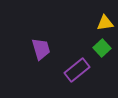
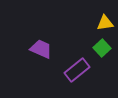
purple trapezoid: rotated 50 degrees counterclockwise
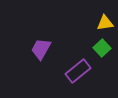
purple trapezoid: rotated 85 degrees counterclockwise
purple rectangle: moved 1 px right, 1 px down
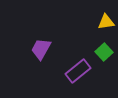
yellow triangle: moved 1 px right, 1 px up
green square: moved 2 px right, 4 px down
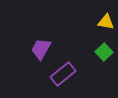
yellow triangle: rotated 18 degrees clockwise
purple rectangle: moved 15 px left, 3 px down
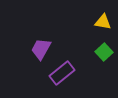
yellow triangle: moved 3 px left
purple rectangle: moved 1 px left, 1 px up
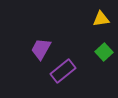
yellow triangle: moved 2 px left, 3 px up; rotated 18 degrees counterclockwise
purple rectangle: moved 1 px right, 2 px up
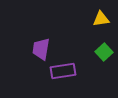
purple trapezoid: rotated 20 degrees counterclockwise
purple rectangle: rotated 30 degrees clockwise
